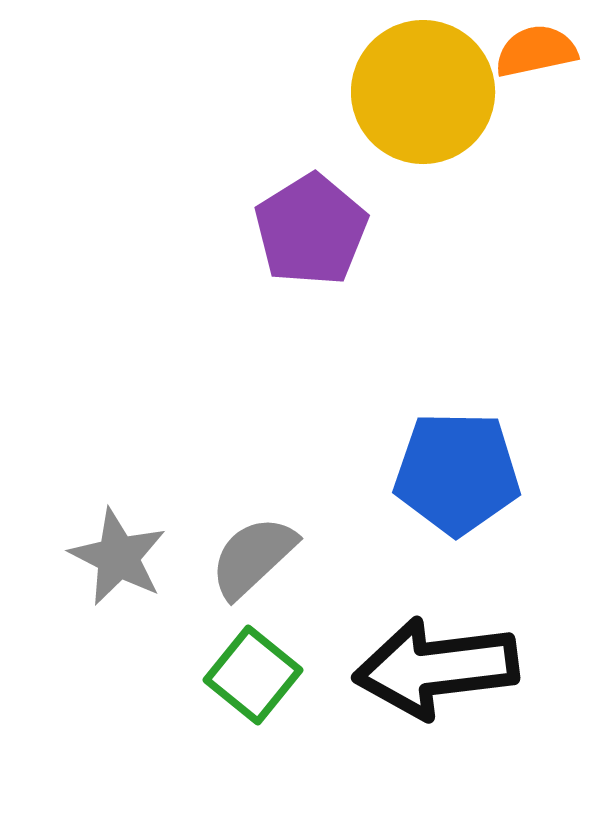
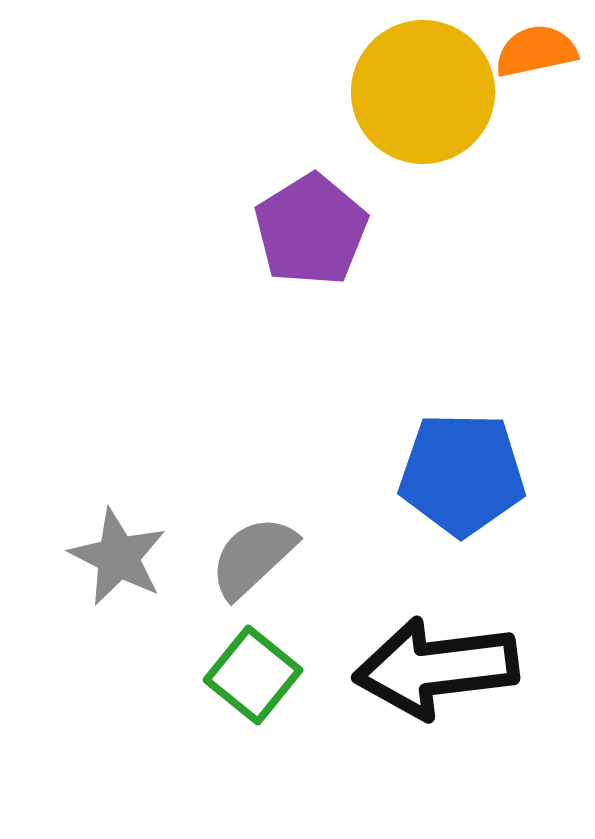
blue pentagon: moved 5 px right, 1 px down
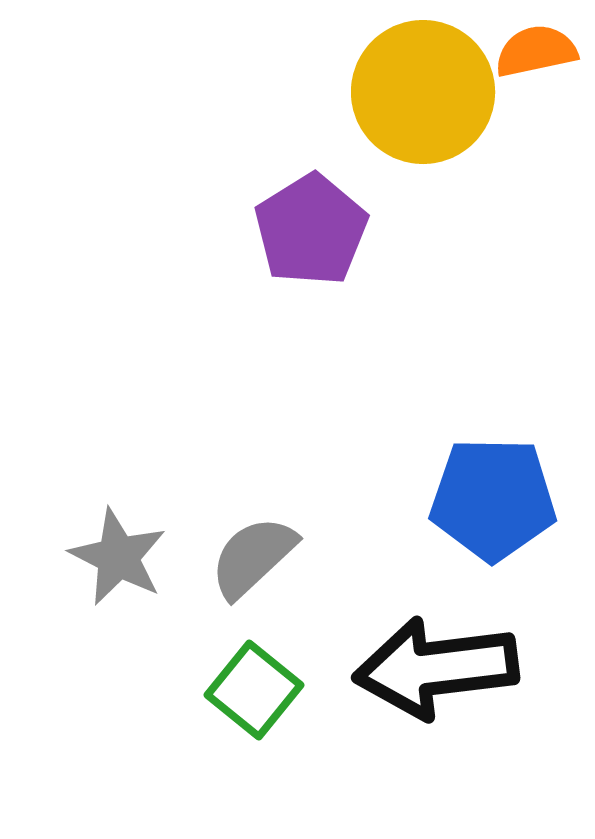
blue pentagon: moved 31 px right, 25 px down
green square: moved 1 px right, 15 px down
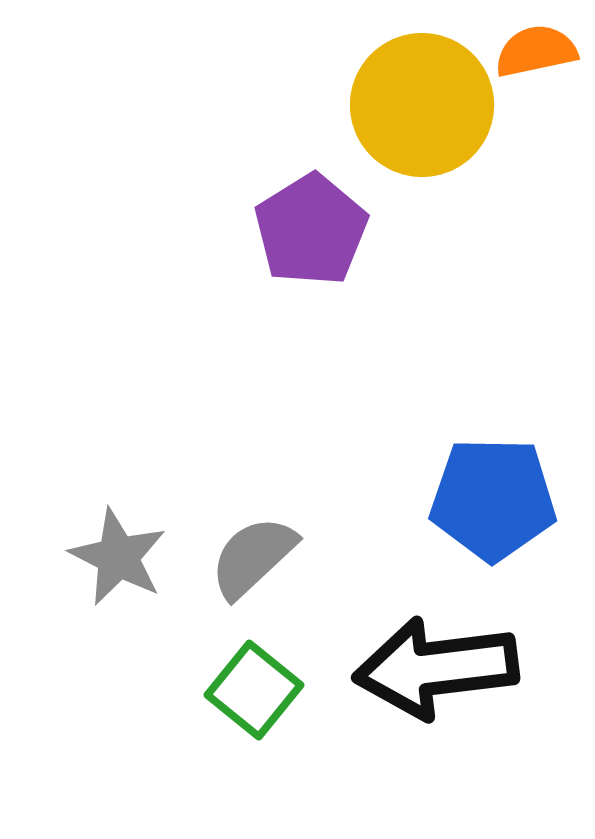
yellow circle: moved 1 px left, 13 px down
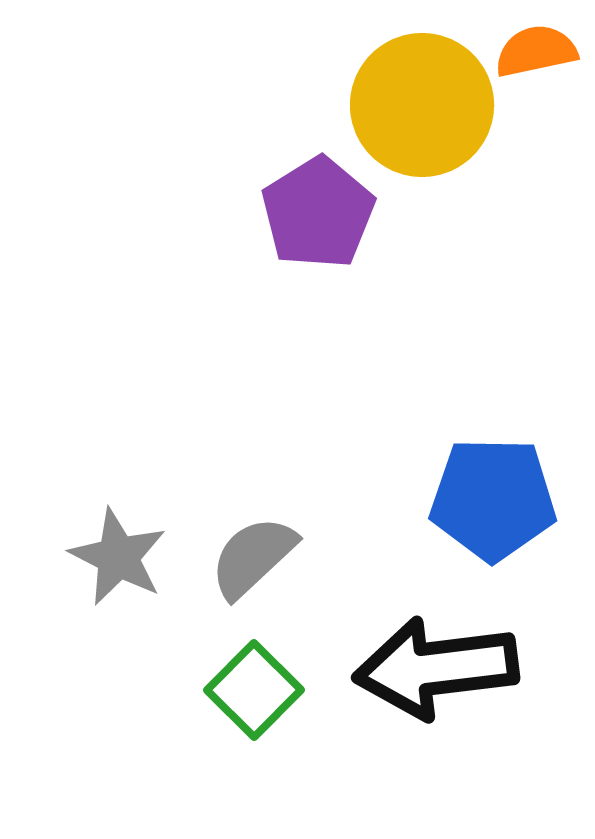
purple pentagon: moved 7 px right, 17 px up
green square: rotated 6 degrees clockwise
